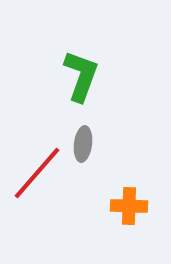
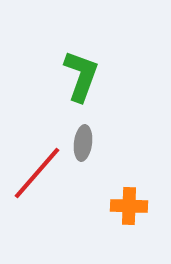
gray ellipse: moved 1 px up
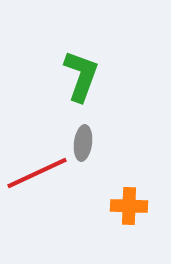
red line: rotated 24 degrees clockwise
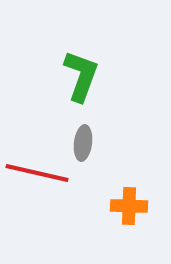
red line: rotated 38 degrees clockwise
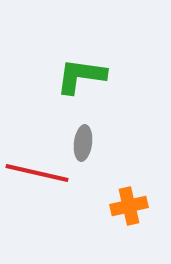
green L-shape: rotated 102 degrees counterclockwise
orange cross: rotated 15 degrees counterclockwise
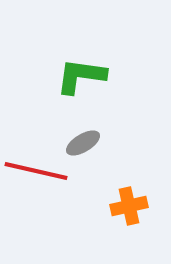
gray ellipse: rotated 52 degrees clockwise
red line: moved 1 px left, 2 px up
